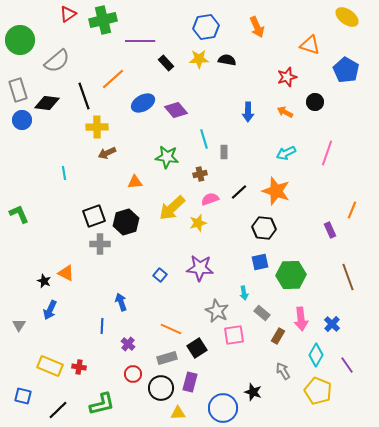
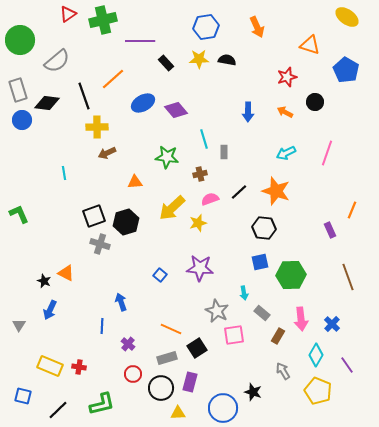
gray cross at (100, 244): rotated 18 degrees clockwise
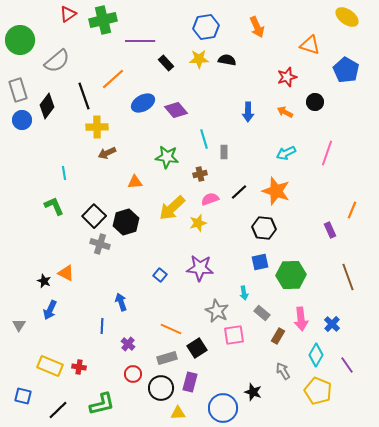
black diamond at (47, 103): moved 3 px down; rotated 60 degrees counterclockwise
green L-shape at (19, 214): moved 35 px right, 8 px up
black square at (94, 216): rotated 25 degrees counterclockwise
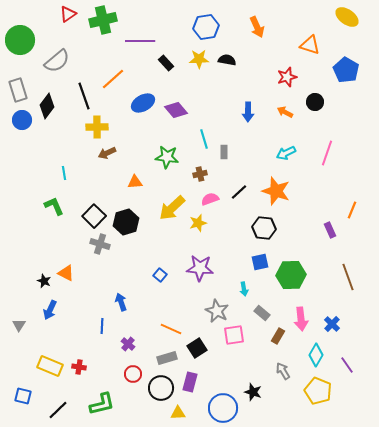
cyan arrow at (244, 293): moved 4 px up
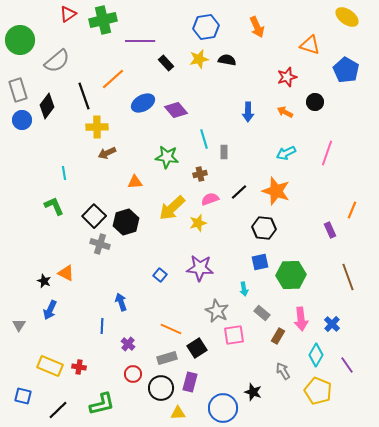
yellow star at (199, 59): rotated 12 degrees counterclockwise
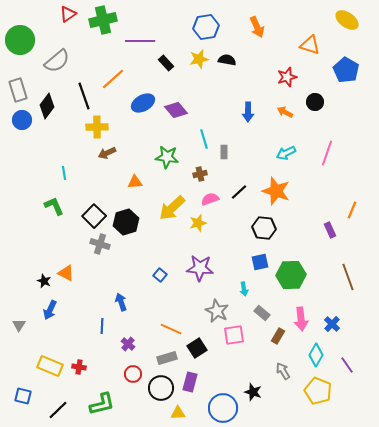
yellow ellipse at (347, 17): moved 3 px down
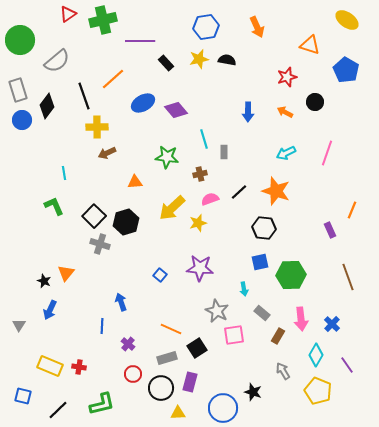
orange triangle at (66, 273): rotated 42 degrees clockwise
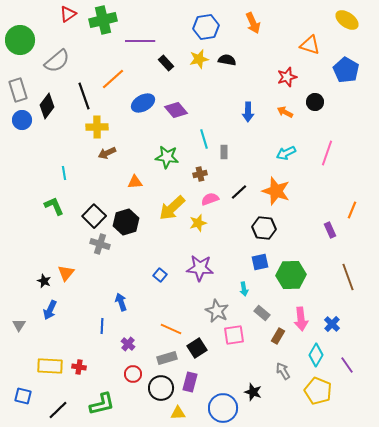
orange arrow at (257, 27): moved 4 px left, 4 px up
yellow rectangle at (50, 366): rotated 20 degrees counterclockwise
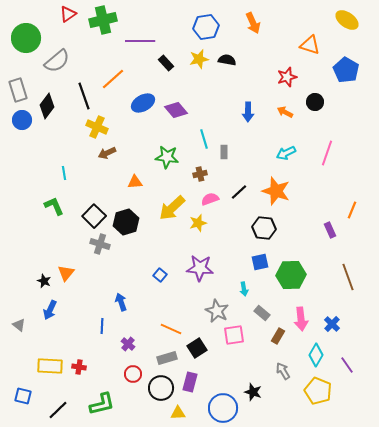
green circle at (20, 40): moved 6 px right, 2 px up
yellow cross at (97, 127): rotated 25 degrees clockwise
gray triangle at (19, 325): rotated 24 degrees counterclockwise
